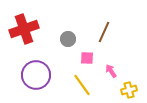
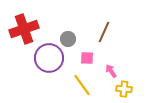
purple circle: moved 13 px right, 17 px up
yellow cross: moved 5 px left, 1 px up; rotated 21 degrees clockwise
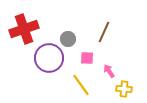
pink arrow: moved 2 px left
yellow line: moved 1 px left
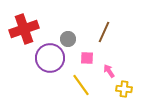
purple circle: moved 1 px right
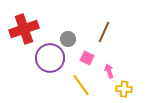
pink square: rotated 24 degrees clockwise
pink arrow: rotated 16 degrees clockwise
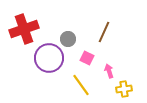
purple circle: moved 1 px left
yellow cross: rotated 14 degrees counterclockwise
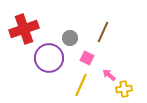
brown line: moved 1 px left
gray circle: moved 2 px right, 1 px up
pink arrow: moved 4 px down; rotated 32 degrees counterclockwise
yellow line: rotated 60 degrees clockwise
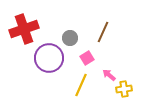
pink square: rotated 32 degrees clockwise
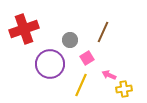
gray circle: moved 2 px down
purple circle: moved 1 px right, 6 px down
pink arrow: rotated 16 degrees counterclockwise
